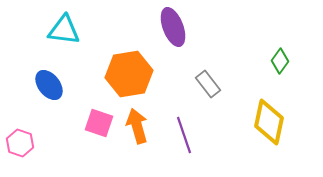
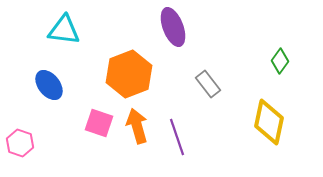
orange hexagon: rotated 12 degrees counterclockwise
purple line: moved 7 px left, 2 px down
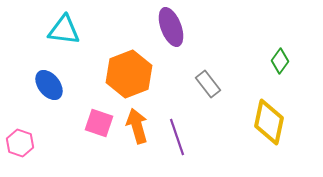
purple ellipse: moved 2 px left
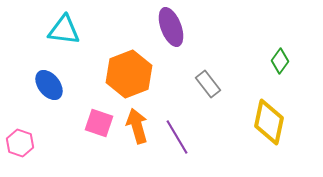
purple line: rotated 12 degrees counterclockwise
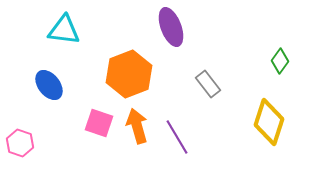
yellow diamond: rotated 6 degrees clockwise
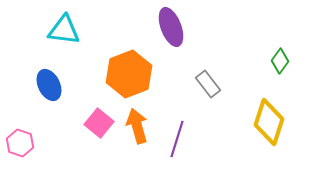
blue ellipse: rotated 12 degrees clockwise
pink square: rotated 20 degrees clockwise
purple line: moved 2 px down; rotated 48 degrees clockwise
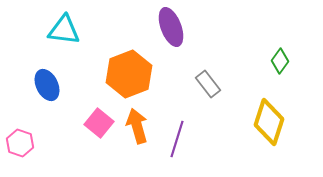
blue ellipse: moved 2 px left
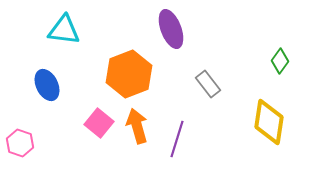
purple ellipse: moved 2 px down
yellow diamond: rotated 9 degrees counterclockwise
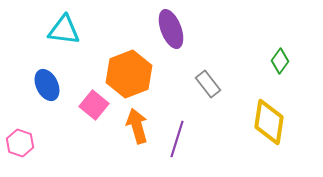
pink square: moved 5 px left, 18 px up
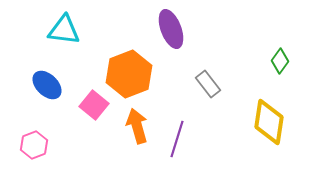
blue ellipse: rotated 20 degrees counterclockwise
pink hexagon: moved 14 px right, 2 px down; rotated 20 degrees clockwise
